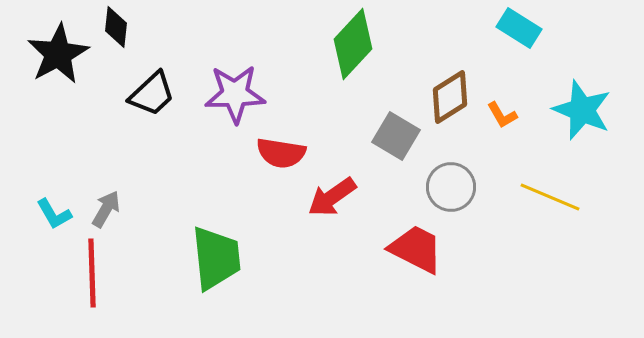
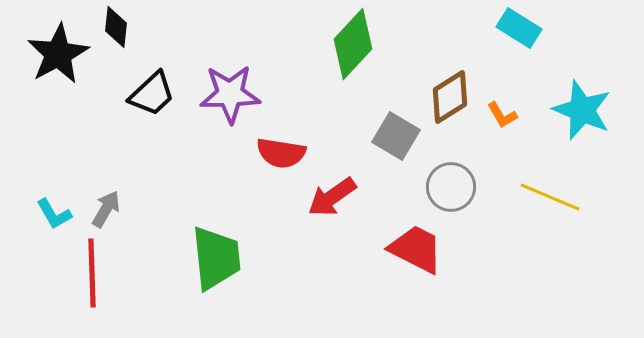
purple star: moved 5 px left
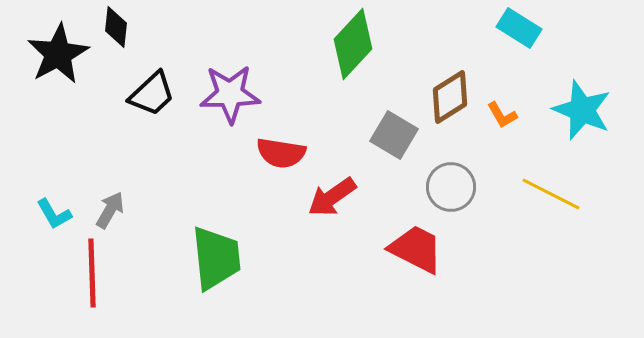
gray square: moved 2 px left, 1 px up
yellow line: moved 1 px right, 3 px up; rotated 4 degrees clockwise
gray arrow: moved 4 px right, 1 px down
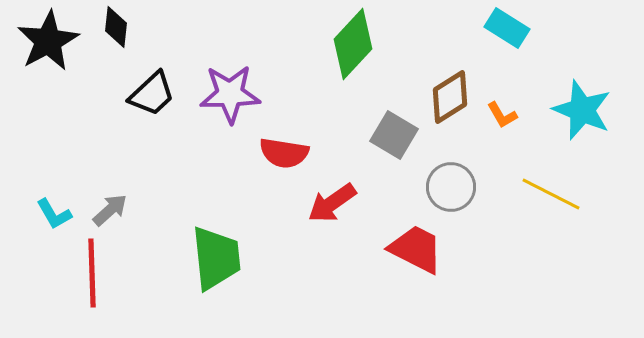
cyan rectangle: moved 12 px left
black star: moved 10 px left, 13 px up
red semicircle: moved 3 px right
red arrow: moved 6 px down
gray arrow: rotated 18 degrees clockwise
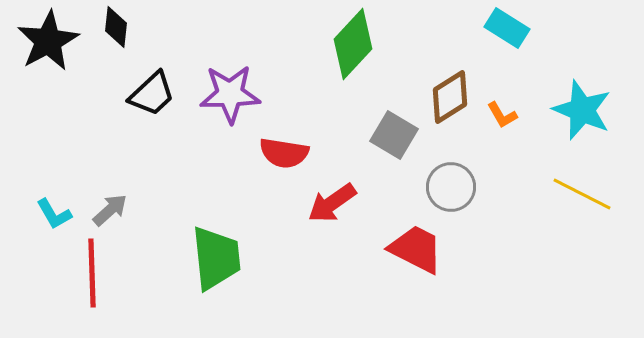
yellow line: moved 31 px right
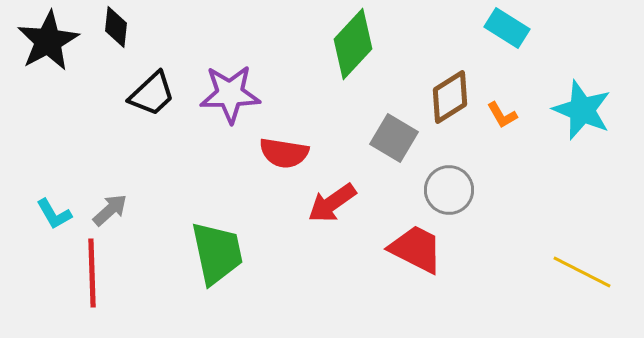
gray square: moved 3 px down
gray circle: moved 2 px left, 3 px down
yellow line: moved 78 px down
green trapezoid: moved 1 px right, 5 px up; rotated 6 degrees counterclockwise
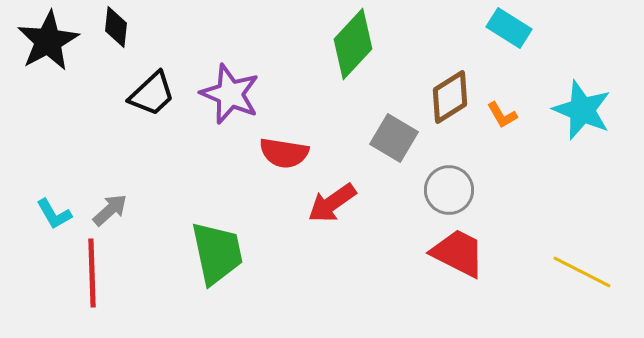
cyan rectangle: moved 2 px right
purple star: rotated 24 degrees clockwise
red trapezoid: moved 42 px right, 4 px down
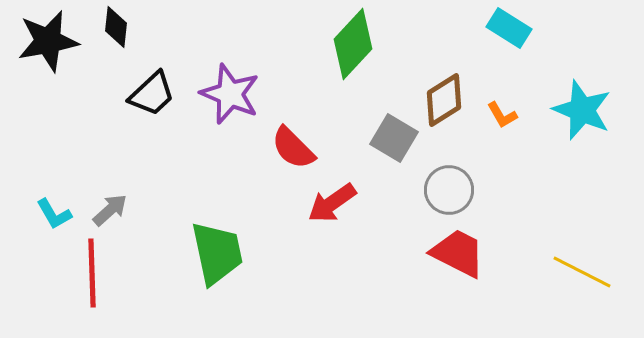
black star: rotated 18 degrees clockwise
brown diamond: moved 6 px left, 3 px down
red semicircle: moved 9 px right, 5 px up; rotated 36 degrees clockwise
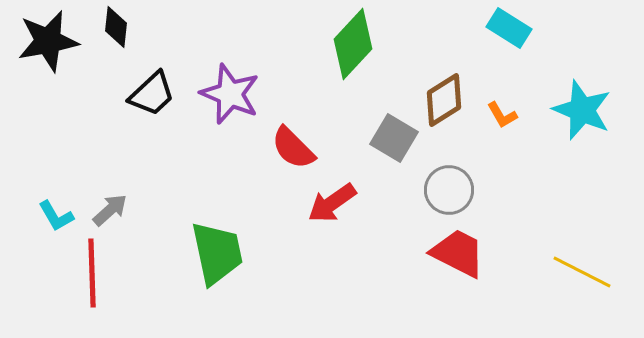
cyan L-shape: moved 2 px right, 2 px down
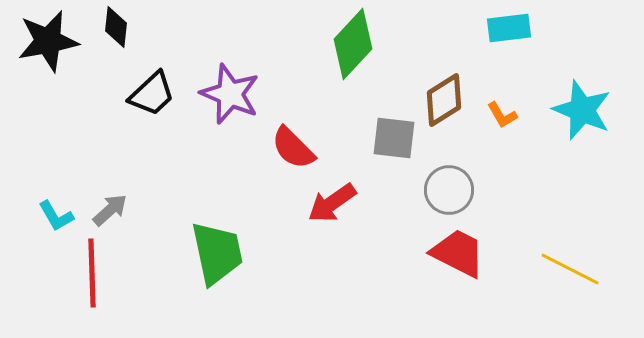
cyan rectangle: rotated 39 degrees counterclockwise
gray square: rotated 24 degrees counterclockwise
yellow line: moved 12 px left, 3 px up
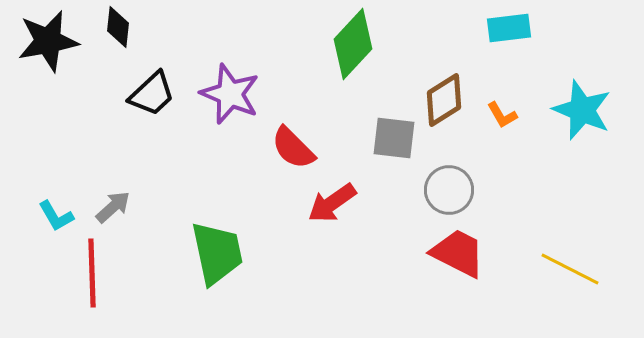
black diamond: moved 2 px right
gray arrow: moved 3 px right, 3 px up
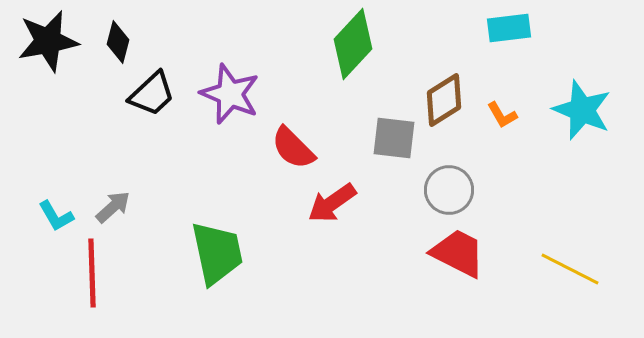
black diamond: moved 15 px down; rotated 9 degrees clockwise
